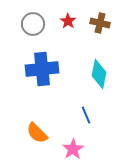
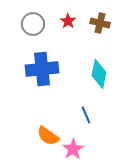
orange semicircle: moved 11 px right, 3 px down; rotated 10 degrees counterclockwise
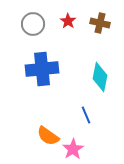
cyan diamond: moved 1 px right, 3 px down
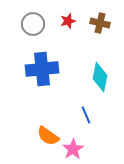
red star: rotated 21 degrees clockwise
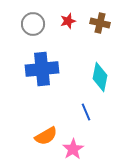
blue line: moved 3 px up
orange semicircle: moved 2 px left; rotated 65 degrees counterclockwise
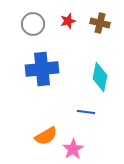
blue line: rotated 60 degrees counterclockwise
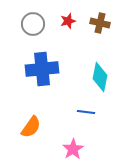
orange semicircle: moved 15 px left, 9 px up; rotated 25 degrees counterclockwise
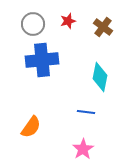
brown cross: moved 3 px right, 4 px down; rotated 24 degrees clockwise
blue cross: moved 9 px up
pink star: moved 10 px right
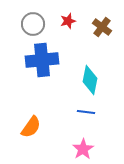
brown cross: moved 1 px left
cyan diamond: moved 10 px left, 3 px down
